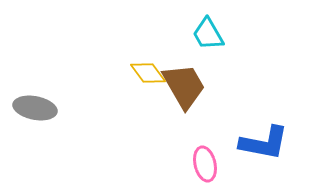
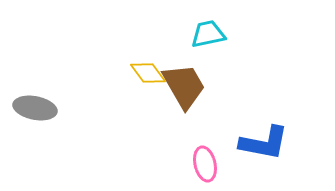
cyan trapezoid: rotated 108 degrees clockwise
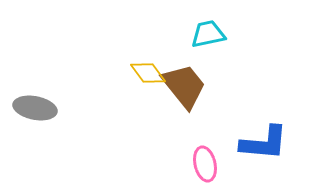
brown trapezoid: rotated 9 degrees counterclockwise
blue L-shape: rotated 6 degrees counterclockwise
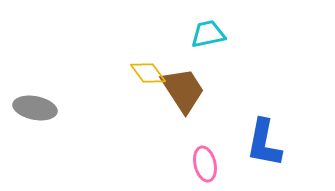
brown trapezoid: moved 1 px left, 4 px down; rotated 6 degrees clockwise
blue L-shape: rotated 96 degrees clockwise
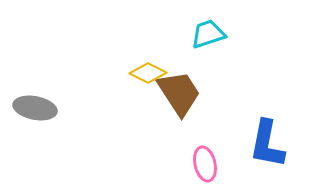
cyan trapezoid: rotated 6 degrees counterclockwise
yellow diamond: rotated 27 degrees counterclockwise
brown trapezoid: moved 4 px left, 3 px down
blue L-shape: moved 3 px right, 1 px down
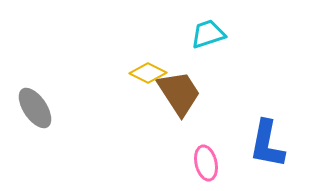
gray ellipse: rotated 45 degrees clockwise
pink ellipse: moved 1 px right, 1 px up
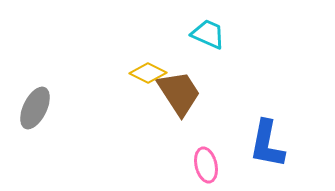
cyan trapezoid: rotated 42 degrees clockwise
gray ellipse: rotated 60 degrees clockwise
pink ellipse: moved 2 px down
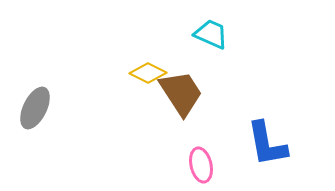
cyan trapezoid: moved 3 px right
brown trapezoid: moved 2 px right
blue L-shape: rotated 21 degrees counterclockwise
pink ellipse: moved 5 px left
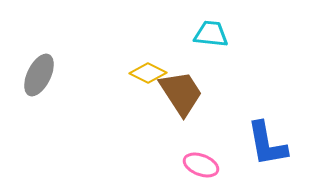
cyan trapezoid: rotated 18 degrees counterclockwise
gray ellipse: moved 4 px right, 33 px up
pink ellipse: rotated 56 degrees counterclockwise
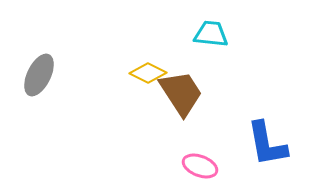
pink ellipse: moved 1 px left, 1 px down
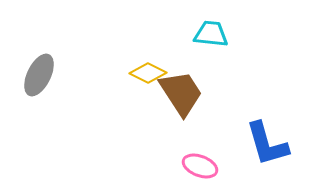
blue L-shape: rotated 6 degrees counterclockwise
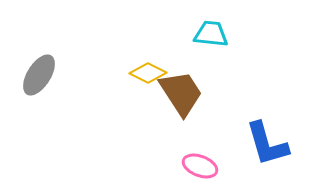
gray ellipse: rotated 6 degrees clockwise
